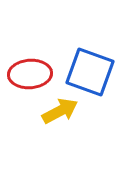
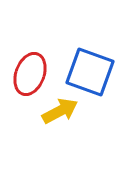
red ellipse: rotated 66 degrees counterclockwise
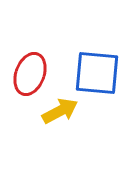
blue square: moved 7 px right, 1 px down; rotated 15 degrees counterclockwise
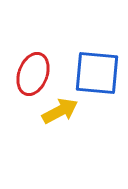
red ellipse: moved 3 px right
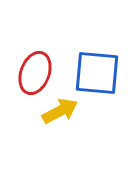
red ellipse: moved 2 px right, 1 px up
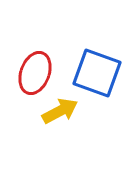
blue square: rotated 15 degrees clockwise
